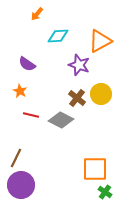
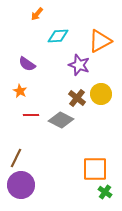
red line: rotated 14 degrees counterclockwise
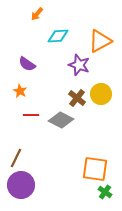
orange square: rotated 8 degrees clockwise
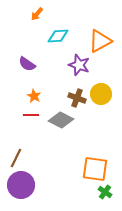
orange star: moved 14 px right, 5 px down
brown cross: rotated 18 degrees counterclockwise
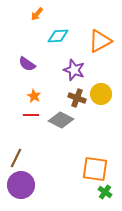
purple star: moved 5 px left, 5 px down
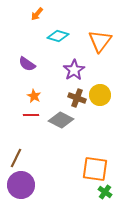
cyan diamond: rotated 20 degrees clockwise
orange triangle: rotated 25 degrees counterclockwise
purple star: rotated 20 degrees clockwise
yellow circle: moved 1 px left, 1 px down
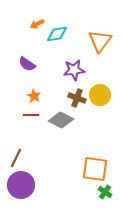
orange arrow: moved 10 px down; rotated 24 degrees clockwise
cyan diamond: moved 1 px left, 2 px up; rotated 25 degrees counterclockwise
purple star: rotated 25 degrees clockwise
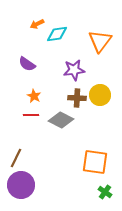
brown cross: rotated 18 degrees counterclockwise
orange square: moved 7 px up
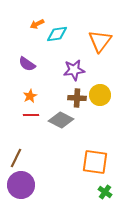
orange star: moved 4 px left; rotated 16 degrees clockwise
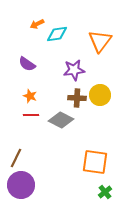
orange star: rotated 24 degrees counterclockwise
green cross: rotated 16 degrees clockwise
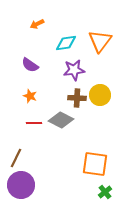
cyan diamond: moved 9 px right, 9 px down
purple semicircle: moved 3 px right, 1 px down
red line: moved 3 px right, 8 px down
orange square: moved 2 px down
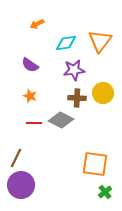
yellow circle: moved 3 px right, 2 px up
